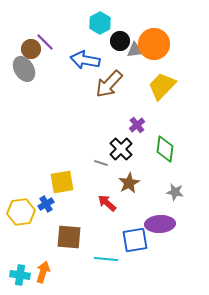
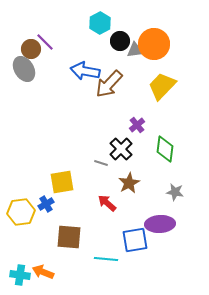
blue arrow: moved 11 px down
orange arrow: rotated 85 degrees counterclockwise
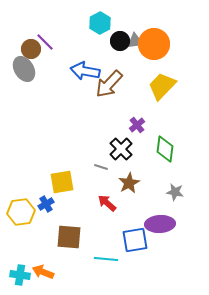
gray triangle: moved 9 px up
gray line: moved 4 px down
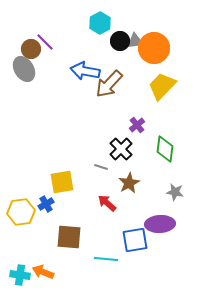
orange circle: moved 4 px down
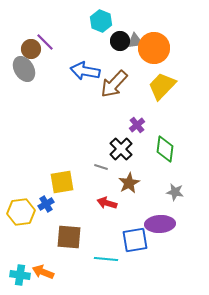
cyan hexagon: moved 1 px right, 2 px up; rotated 10 degrees counterclockwise
brown arrow: moved 5 px right
red arrow: rotated 24 degrees counterclockwise
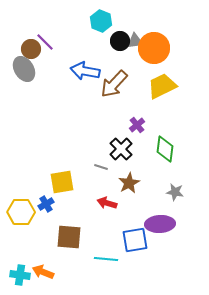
yellow trapezoid: rotated 20 degrees clockwise
yellow hexagon: rotated 8 degrees clockwise
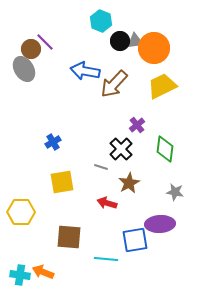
blue cross: moved 7 px right, 62 px up
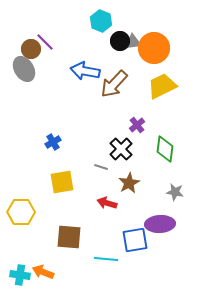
gray triangle: moved 2 px left, 1 px down
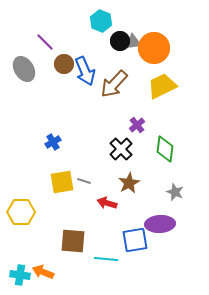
brown circle: moved 33 px right, 15 px down
blue arrow: rotated 124 degrees counterclockwise
gray line: moved 17 px left, 14 px down
gray star: rotated 12 degrees clockwise
brown square: moved 4 px right, 4 px down
